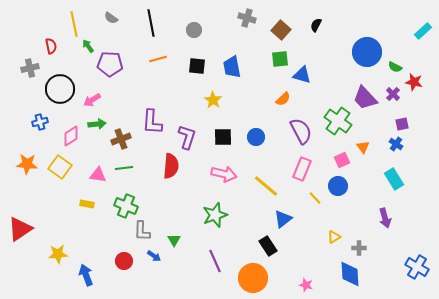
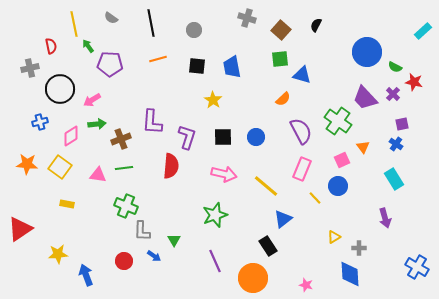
yellow rectangle at (87, 204): moved 20 px left
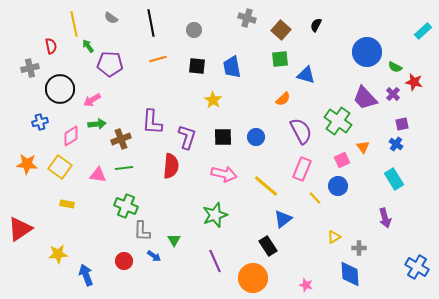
blue triangle at (302, 75): moved 4 px right
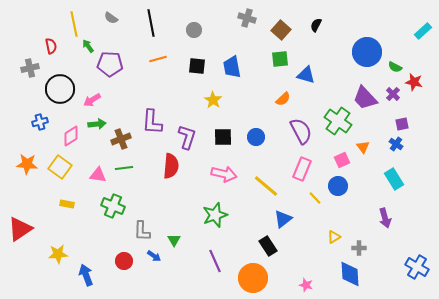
green cross at (126, 206): moved 13 px left
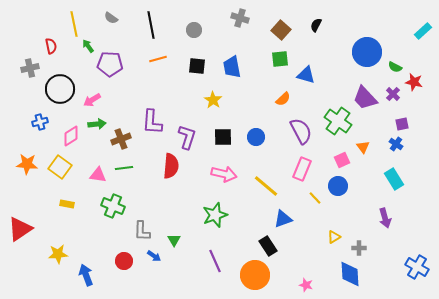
gray cross at (247, 18): moved 7 px left
black line at (151, 23): moved 2 px down
blue triangle at (283, 219): rotated 18 degrees clockwise
orange circle at (253, 278): moved 2 px right, 3 px up
